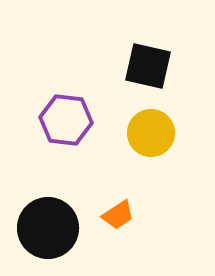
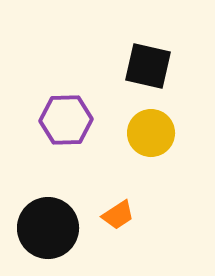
purple hexagon: rotated 9 degrees counterclockwise
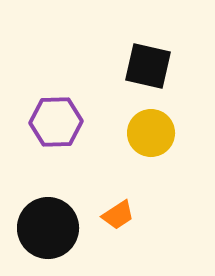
purple hexagon: moved 10 px left, 2 px down
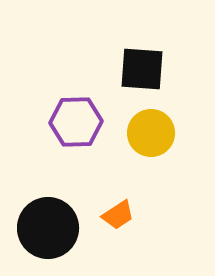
black square: moved 6 px left, 3 px down; rotated 9 degrees counterclockwise
purple hexagon: moved 20 px right
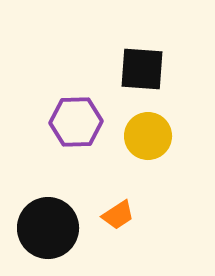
yellow circle: moved 3 px left, 3 px down
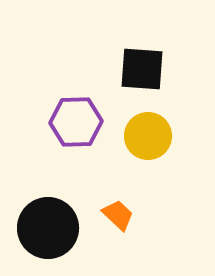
orange trapezoid: rotated 104 degrees counterclockwise
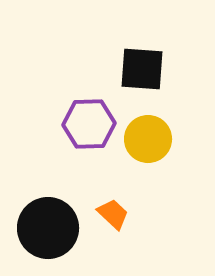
purple hexagon: moved 13 px right, 2 px down
yellow circle: moved 3 px down
orange trapezoid: moved 5 px left, 1 px up
